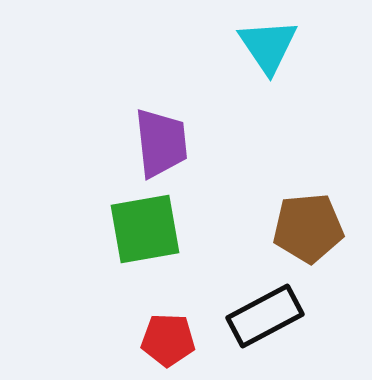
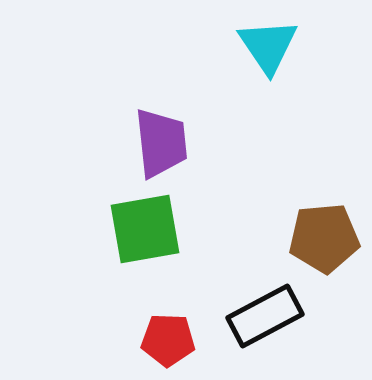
brown pentagon: moved 16 px right, 10 px down
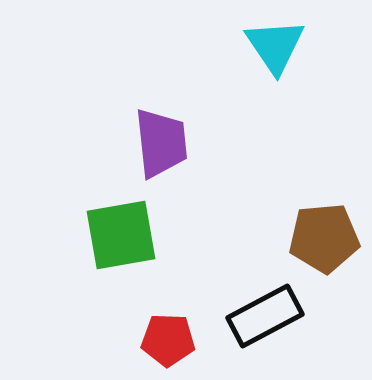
cyan triangle: moved 7 px right
green square: moved 24 px left, 6 px down
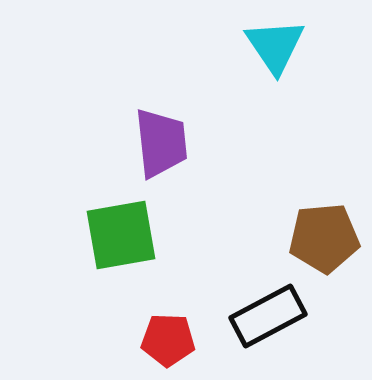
black rectangle: moved 3 px right
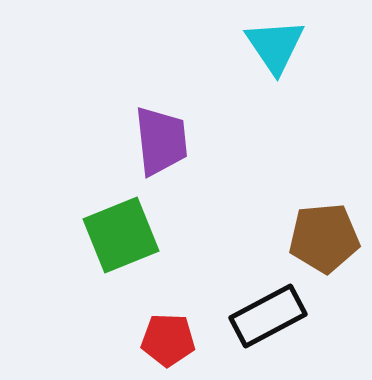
purple trapezoid: moved 2 px up
green square: rotated 12 degrees counterclockwise
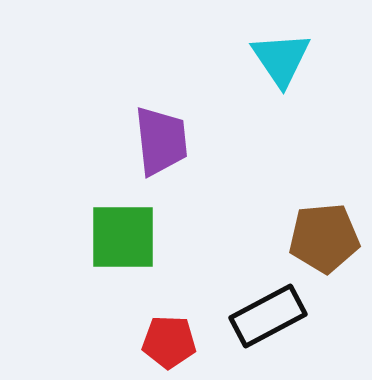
cyan triangle: moved 6 px right, 13 px down
green square: moved 2 px right, 2 px down; rotated 22 degrees clockwise
red pentagon: moved 1 px right, 2 px down
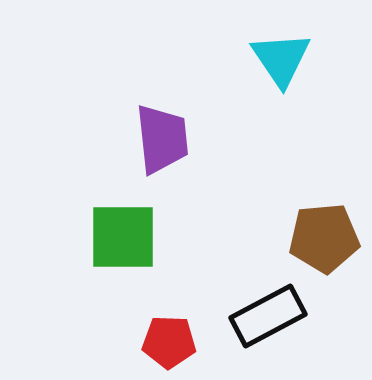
purple trapezoid: moved 1 px right, 2 px up
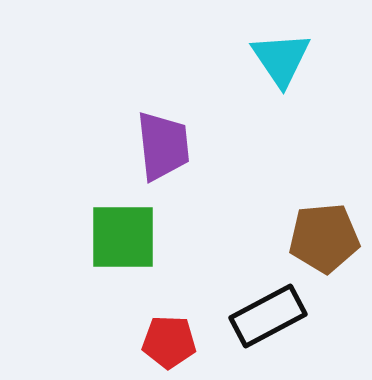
purple trapezoid: moved 1 px right, 7 px down
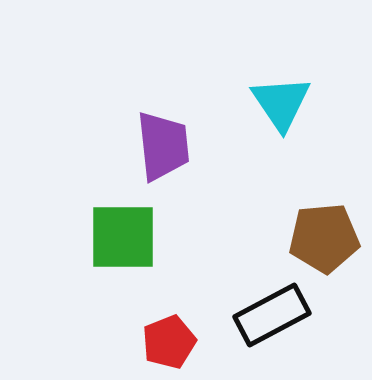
cyan triangle: moved 44 px down
black rectangle: moved 4 px right, 1 px up
red pentagon: rotated 24 degrees counterclockwise
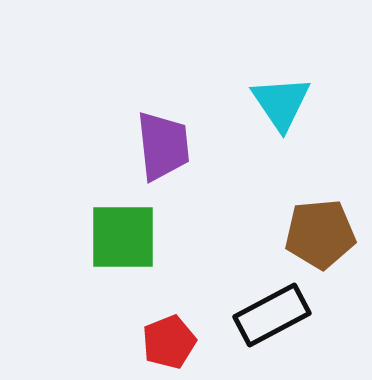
brown pentagon: moved 4 px left, 4 px up
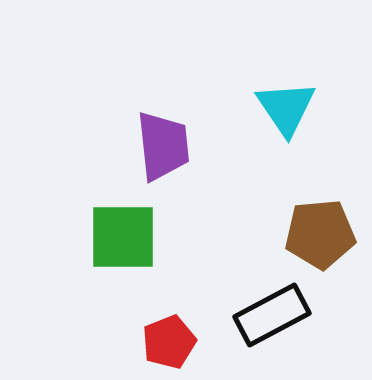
cyan triangle: moved 5 px right, 5 px down
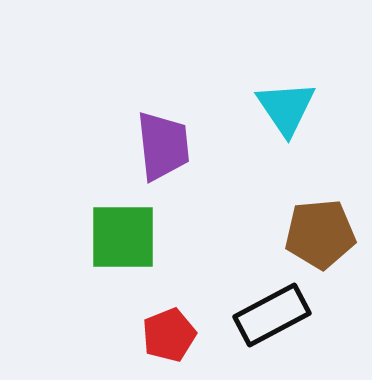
red pentagon: moved 7 px up
